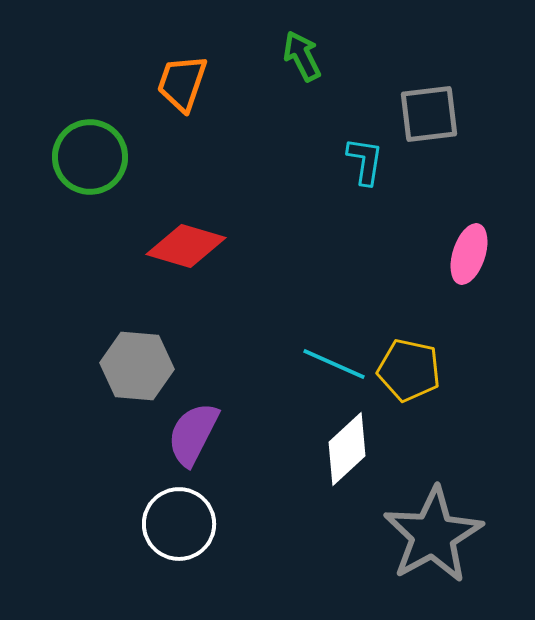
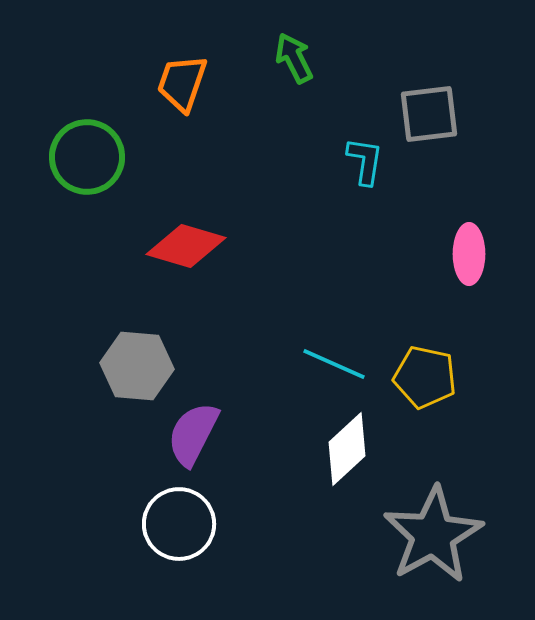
green arrow: moved 8 px left, 2 px down
green circle: moved 3 px left
pink ellipse: rotated 18 degrees counterclockwise
yellow pentagon: moved 16 px right, 7 px down
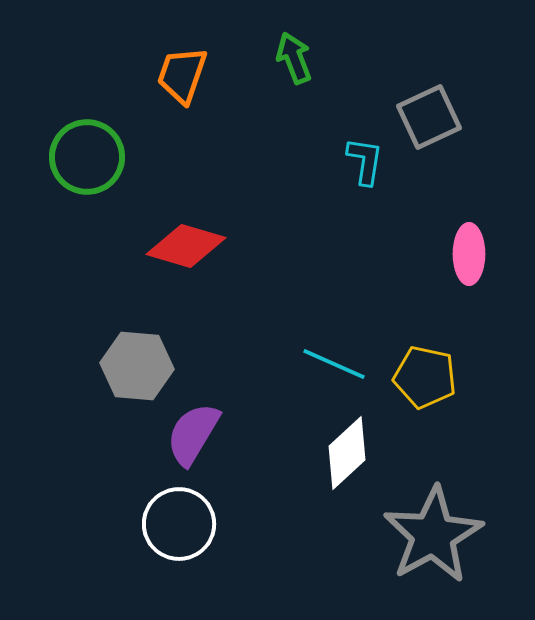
green arrow: rotated 6 degrees clockwise
orange trapezoid: moved 8 px up
gray square: moved 3 px down; rotated 18 degrees counterclockwise
purple semicircle: rotated 4 degrees clockwise
white diamond: moved 4 px down
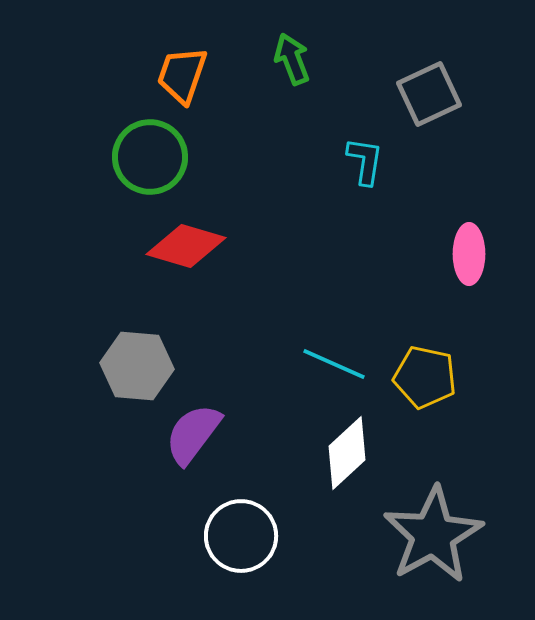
green arrow: moved 2 px left, 1 px down
gray square: moved 23 px up
green circle: moved 63 px right
purple semicircle: rotated 6 degrees clockwise
white circle: moved 62 px right, 12 px down
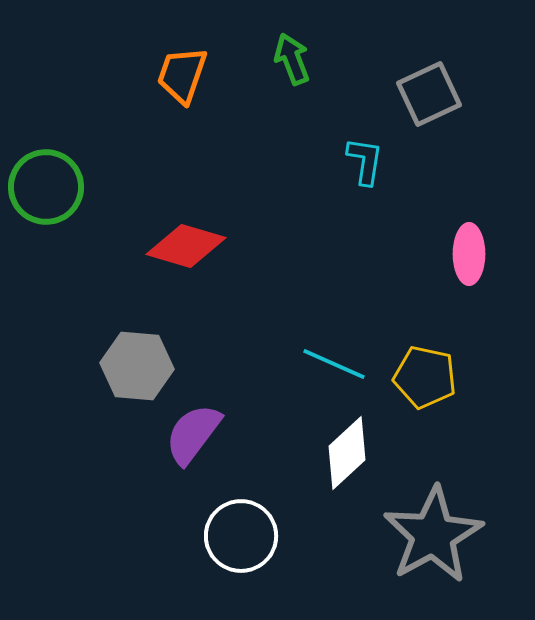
green circle: moved 104 px left, 30 px down
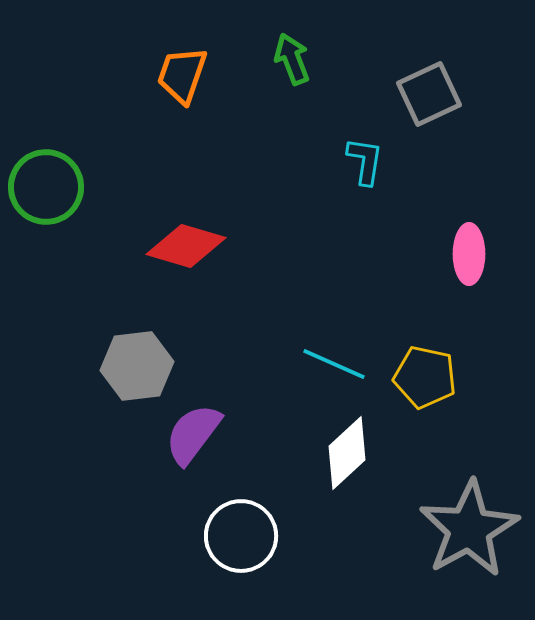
gray hexagon: rotated 12 degrees counterclockwise
gray star: moved 36 px right, 6 px up
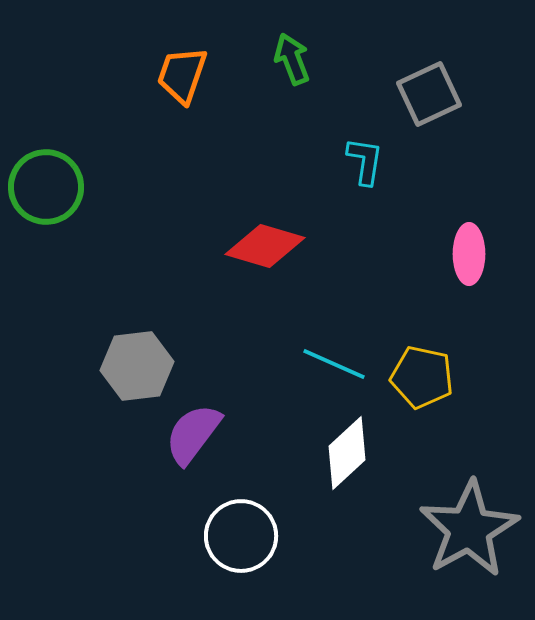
red diamond: moved 79 px right
yellow pentagon: moved 3 px left
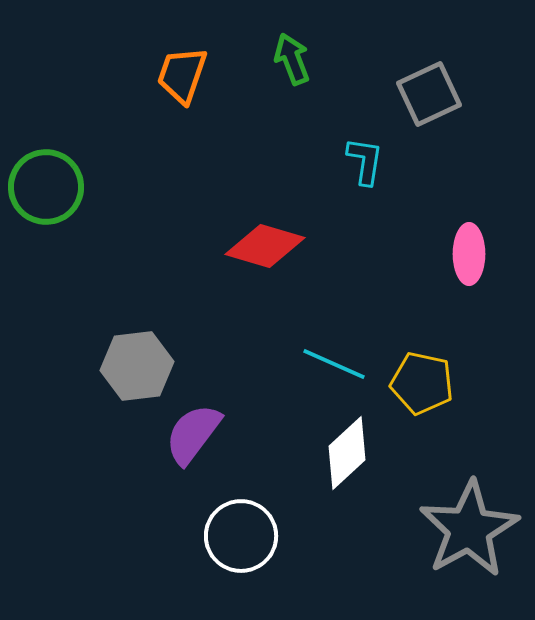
yellow pentagon: moved 6 px down
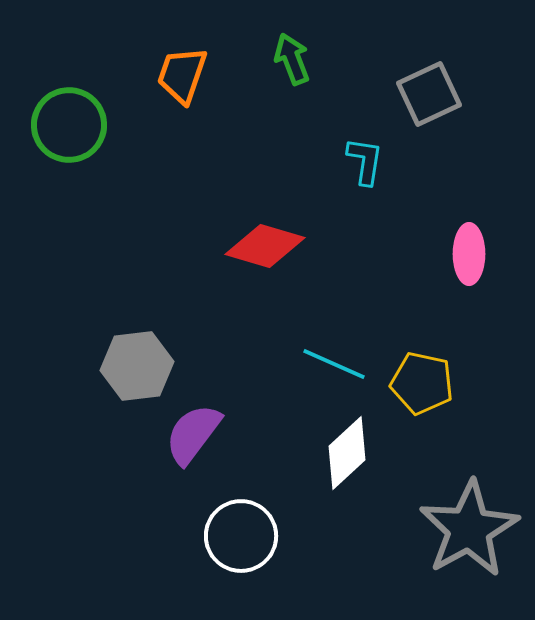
green circle: moved 23 px right, 62 px up
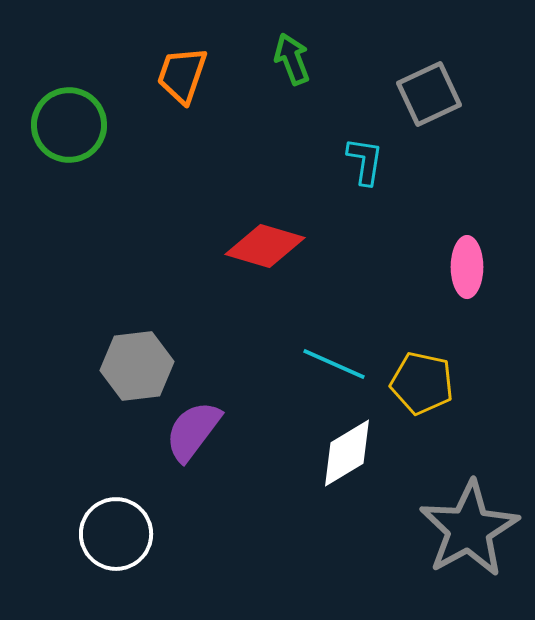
pink ellipse: moved 2 px left, 13 px down
purple semicircle: moved 3 px up
white diamond: rotated 12 degrees clockwise
white circle: moved 125 px left, 2 px up
